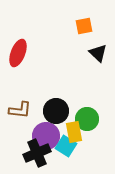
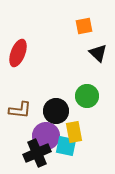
green circle: moved 23 px up
cyan square: rotated 20 degrees counterclockwise
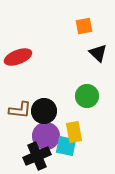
red ellipse: moved 4 px down; rotated 48 degrees clockwise
black circle: moved 12 px left
black cross: moved 3 px down
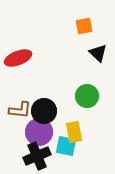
red ellipse: moved 1 px down
purple circle: moved 7 px left, 4 px up
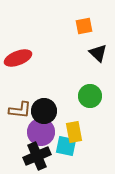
green circle: moved 3 px right
purple circle: moved 2 px right
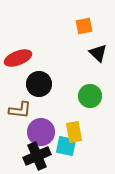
black circle: moved 5 px left, 27 px up
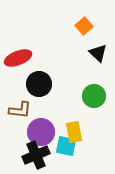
orange square: rotated 30 degrees counterclockwise
green circle: moved 4 px right
black cross: moved 1 px left, 1 px up
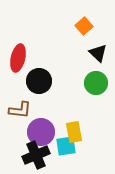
red ellipse: rotated 56 degrees counterclockwise
black circle: moved 3 px up
green circle: moved 2 px right, 13 px up
cyan square: rotated 20 degrees counterclockwise
